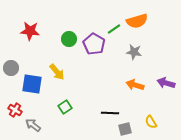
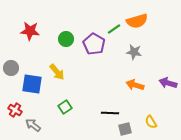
green circle: moved 3 px left
purple arrow: moved 2 px right
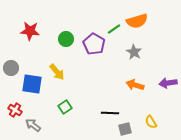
gray star: rotated 21 degrees clockwise
purple arrow: rotated 24 degrees counterclockwise
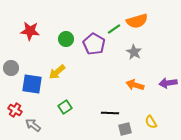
yellow arrow: rotated 90 degrees clockwise
